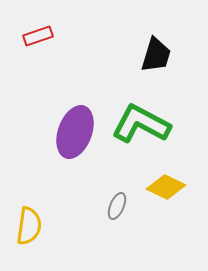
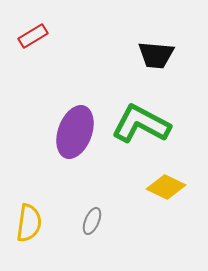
red rectangle: moved 5 px left; rotated 12 degrees counterclockwise
black trapezoid: rotated 78 degrees clockwise
gray ellipse: moved 25 px left, 15 px down
yellow semicircle: moved 3 px up
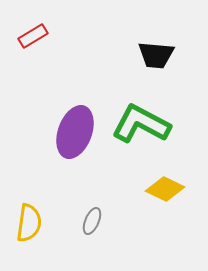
yellow diamond: moved 1 px left, 2 px down
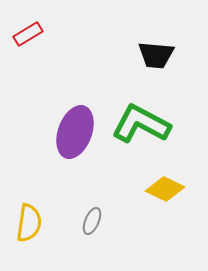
red rectangle: moved 5 px left, 2 px up
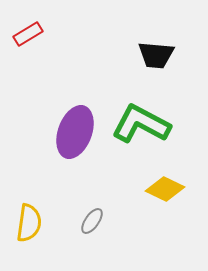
gray ellipse: rotated 12 degrees clockwise
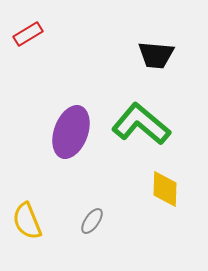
green L-shape: rotated 12 degrees clockwise
purple ellipse: moved 4 px left
yellow diamond: rotated 66 degrees clockwise
yellow semicircle: moved 2 px left, 2 px up; rotated 150 degrees clockwise
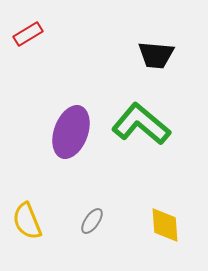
yellow diamond: moved 36 px down; rotated 6 degrees counterclockwise
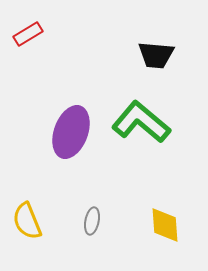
green L-shape: moved 2 px up
gray ellipse: rotated 24 degrees counterclockwise
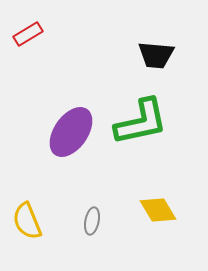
green L-shape: rotated 128 degrees clockwise
purple ellipse: rotated 15 degrees clockwise
yellow diamond: moved 7 px left, 15 px up; rotated 27 degrees counterclockwise
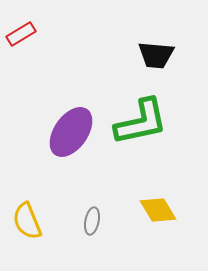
red rectangle: moved 7 px left
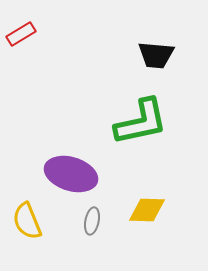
purple ellipse: moved 42 px down; rotated 72 degrees clockwise
yellow diamond: moved 11 px left; rotated 57 degrees counterclockwise
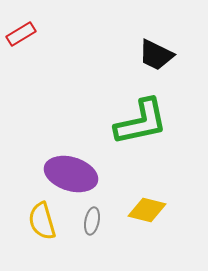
black trapezoid: rotated 21 degrees clockwise
yellow diamond: rotated 12 degrees clockwise
yellow semicircle: moved 15 px right; rotated 6 degrees clockwise
